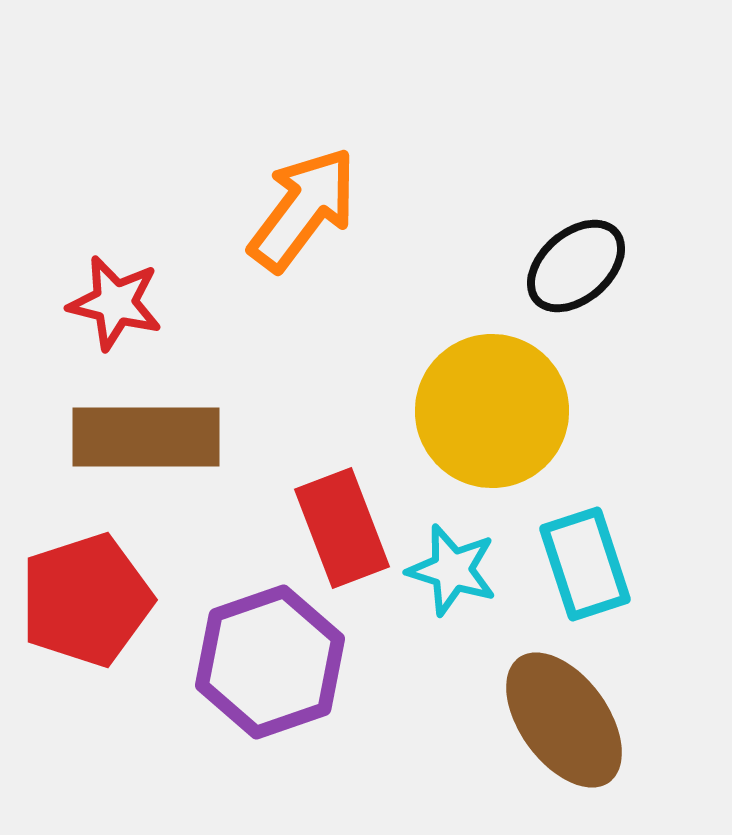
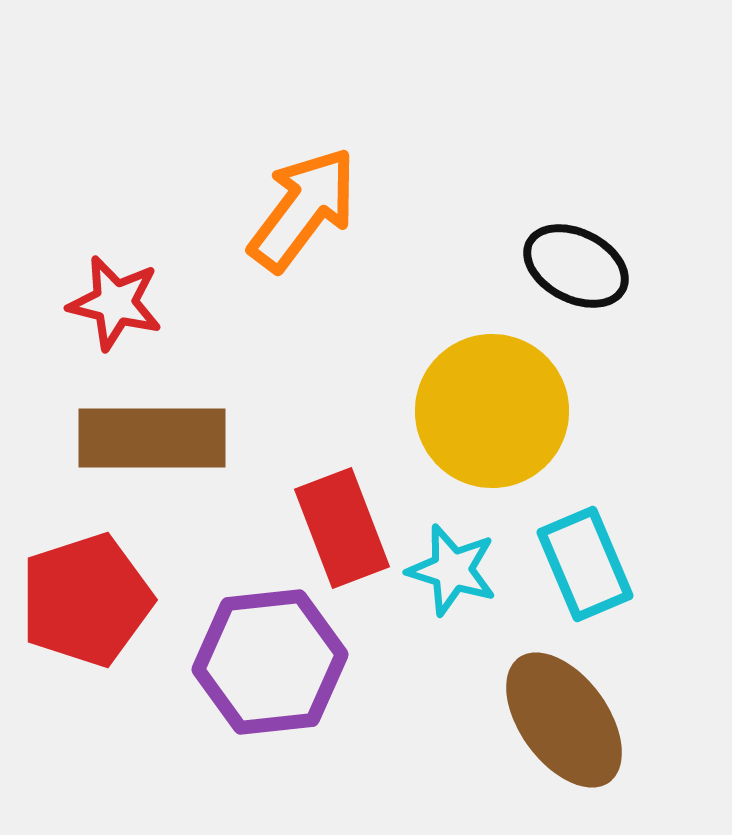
black ellipse: rotated 68 degrees clockwise
brown rectangle: moved 6 px right, 1 px down
cyan rectangle: rotated 5 degrees counterclockwise
purple hexagon: rotated 13 degrees clockwise
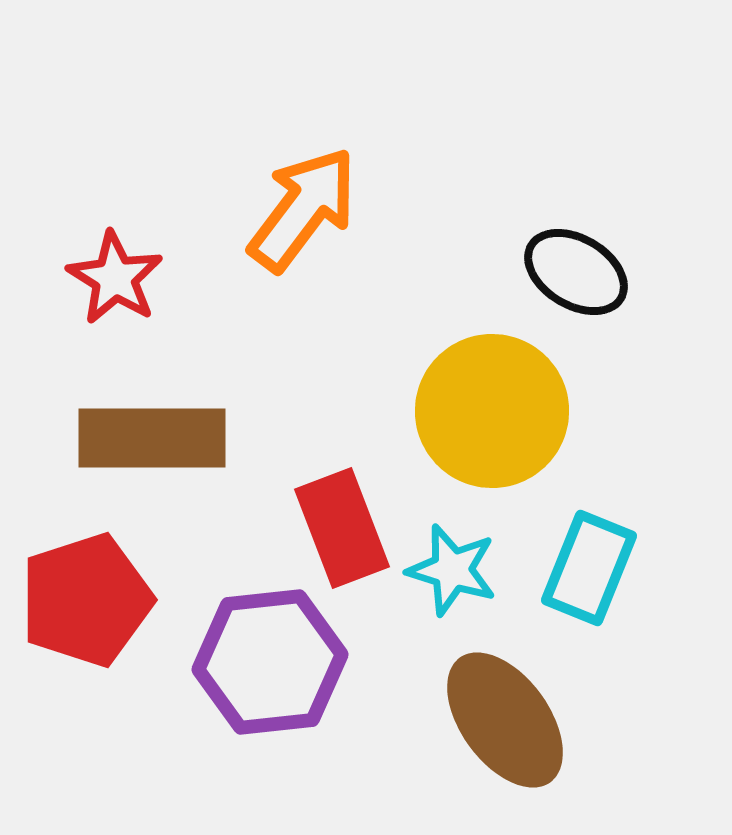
black ellipse: moved 6 px down; rotated 4 degrees clockwise
red star: moved 25 px up; rotated 18 degrees clockwise
cyan rectangle: moved 4 px right, 4 px down; rotated 45 degrees clockwise
brown ellipse: moved 59 px left
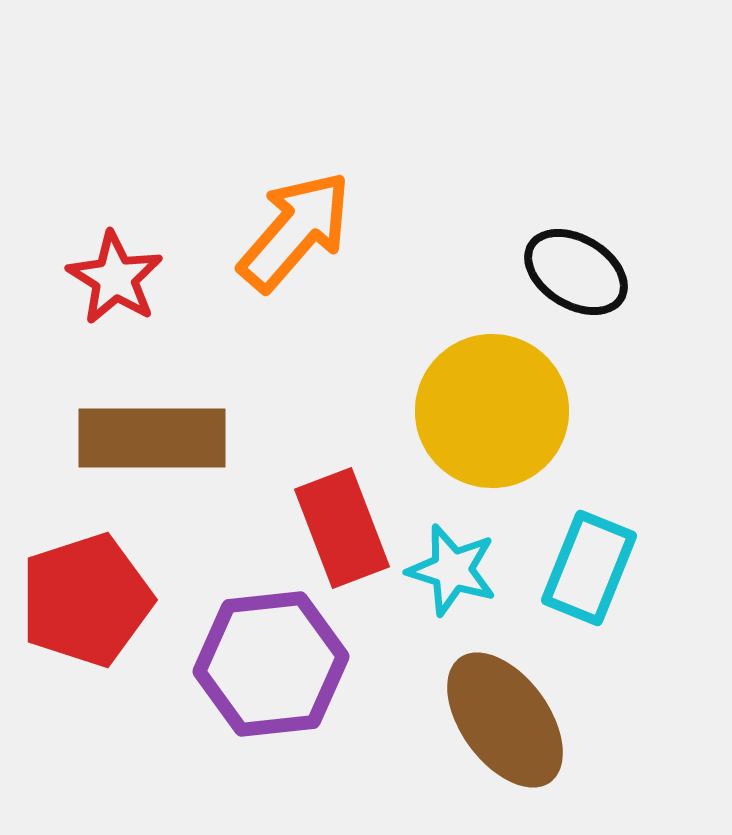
orange arrow: moved 8 px left, 22 px down; rotated 4 degrees clockwise
purple hexagon: moved 1 px right, 2 px down
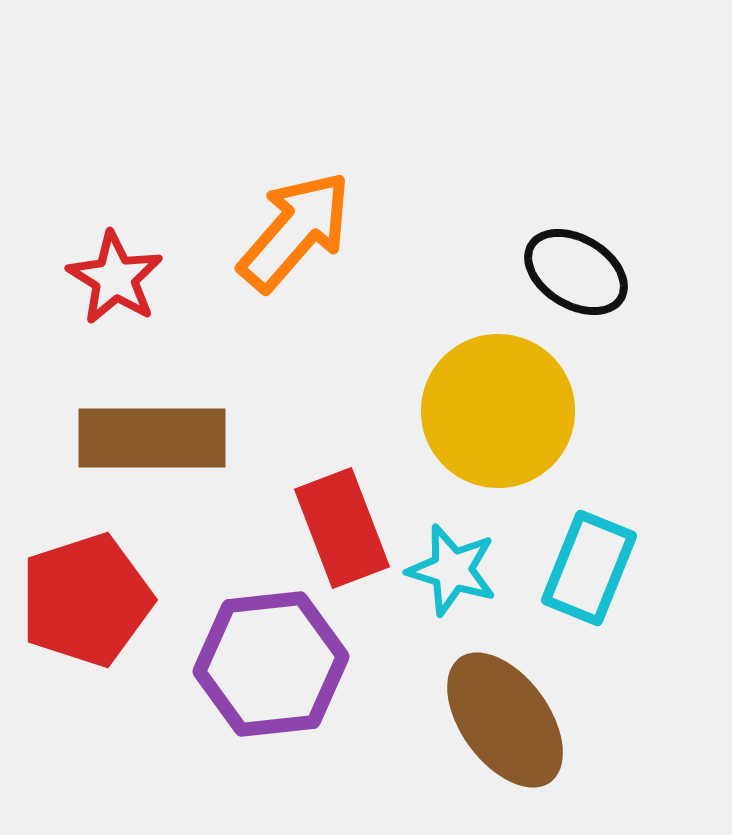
yellow circle: moved 6 px right
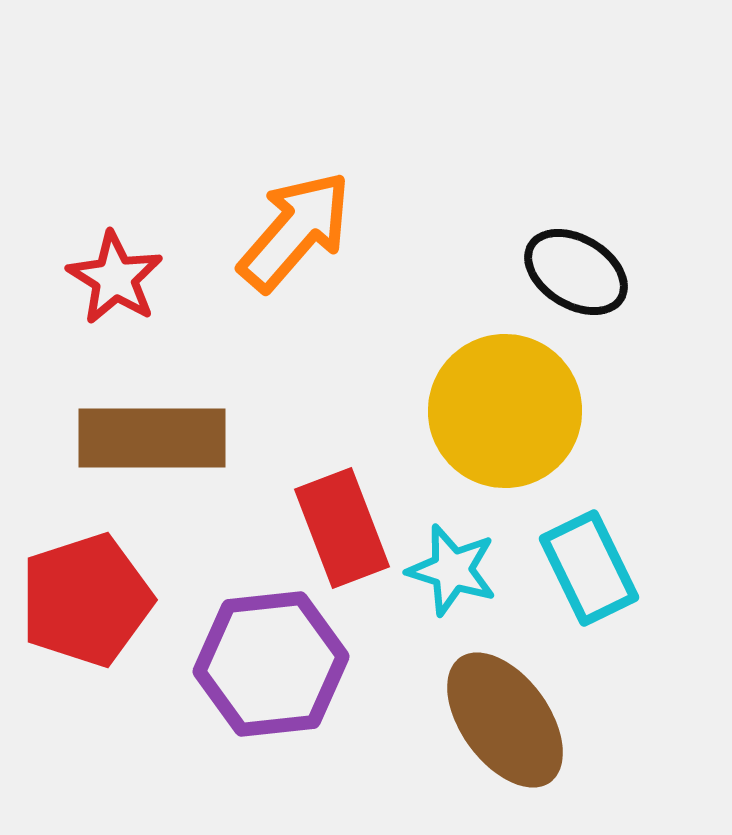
yellow circle: moved 7 px right
cyan rectangle: rotated 48 degrees counterclockwise
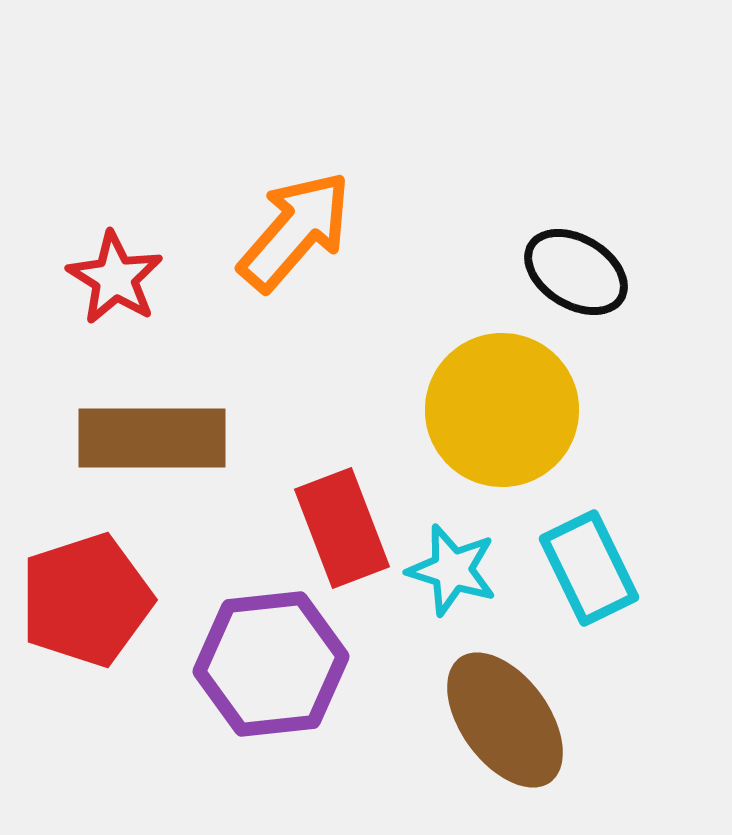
yellow circle: moved 3 px left, 1 px up
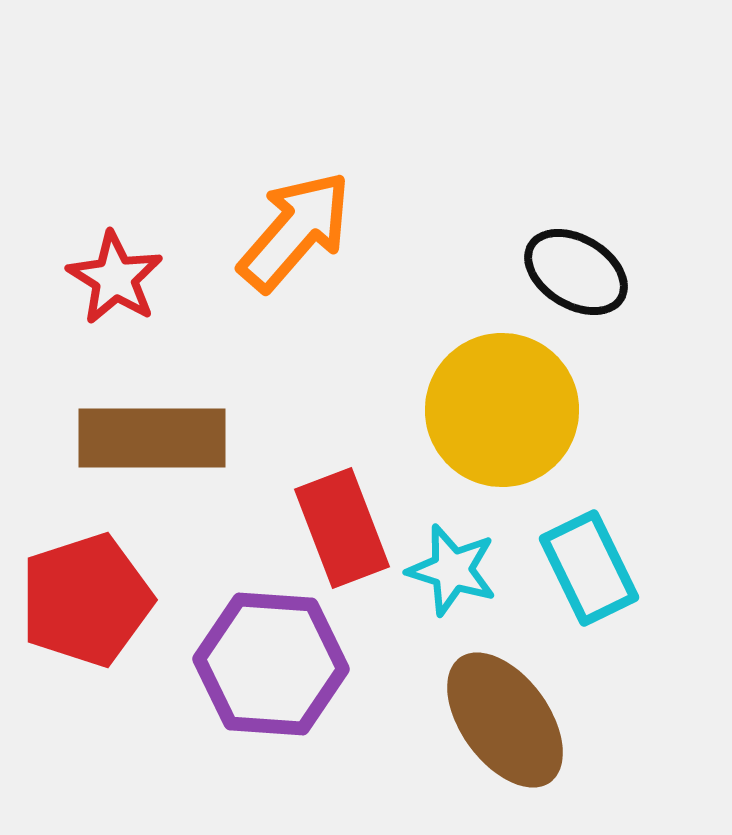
purple hexagon: rotated 10 degrees clockwise
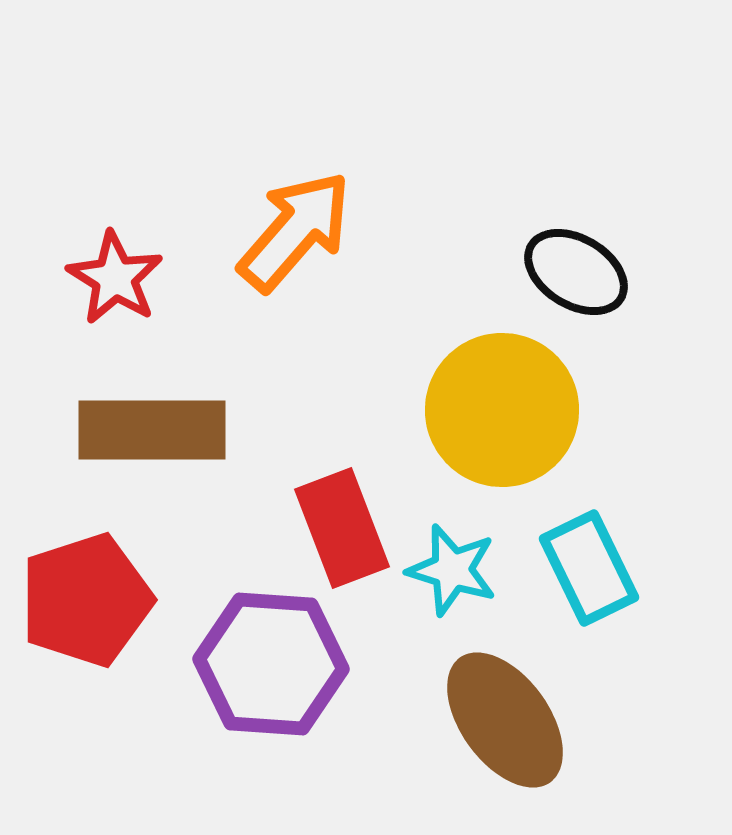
brown rectangle: moved 8 px up
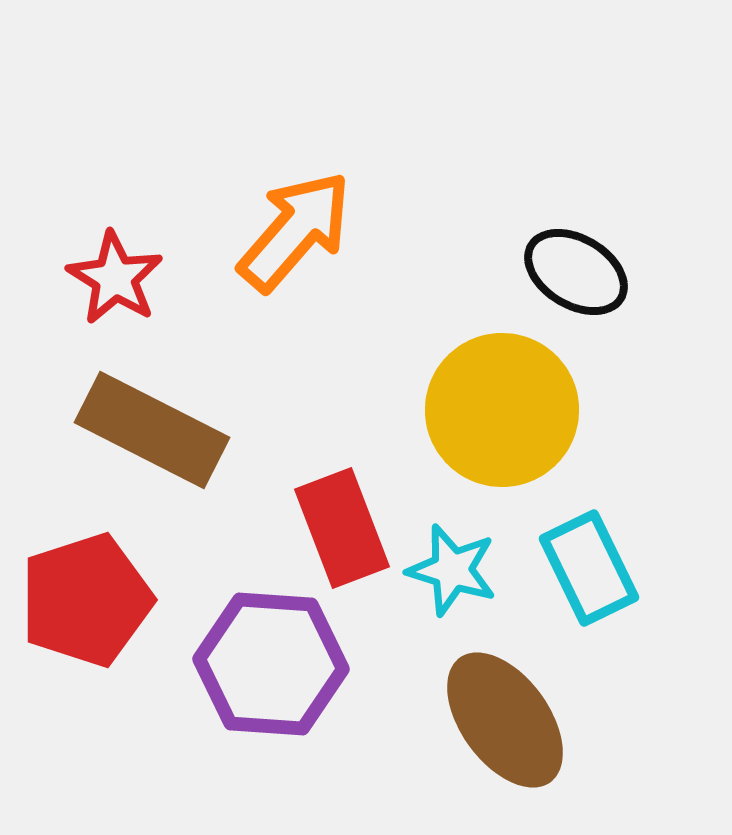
brown rectangle: rotated 27 degrees clockwise
